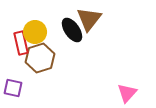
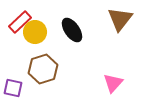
brown triangle: moved 31 px right
red rectangle: moved 1 px left, 21 px up; rotated 60 degrees clockwise
brown hexagon: moved 3 px right, 11 px down
pink triangle: moved 14 px left, 10 px up
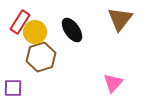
red rectangle: rotated 15 degrees counterclockwise
brown hexagon: moved 2 px left, 12 px up
purple square: rotated 12 degrees counterclockwise
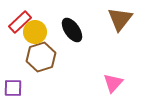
red rectangle: rotated 15 degrees clockwise
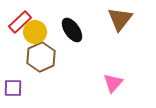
brown hexagon: rotated 8 degrees counterclockwise
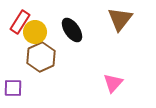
red rectangle: rotated 15 degrees counterclockwise
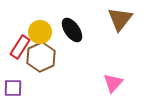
red rectangle: moved 25 px down
yellow circle: moved 5 px right
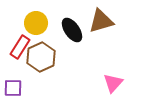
brown triangle: moved 19 px left, 2 px down; rotated 36 degrees clockwise
yellow circle: moved 4 px left, 9 px up
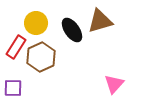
brown triangle: moved 1 px left
red rectangle: moved 4 px left
pink triangle: moved 1 px right, 1 px down
